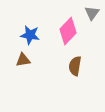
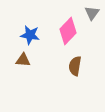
brown triangle: rotated 14 degrees clockwise
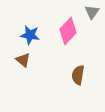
gray triangle: moved 1 px up
brown triangle: rotated 35 degrees clockwise
brown semicircle: moved 3 px right, 9 px down
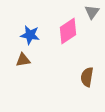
pink diamond: rotated 12 degrees clockwise
brown triangle: rotated 49 degrees counterclockwise
brown semicircle: moved 9 px right, 2 px down
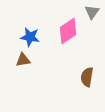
blue star: moved 2 px down
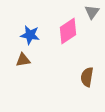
blue star: moved 2 px up
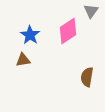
gray triangle: moved 1 px left, 1 px up
blue star: rotated 24 degrees clockwise
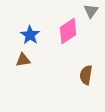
brown semicircle: moved 1 px left, 2 px up
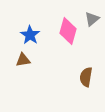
gray triangle: moved 1 px right, 8 px down; rotated 14 degrees clockwise
pink diamond: rotated 40 degrees counterclockwise
brown semicircle: moved 2 px down
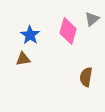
brown triangle: moved 1 px up
